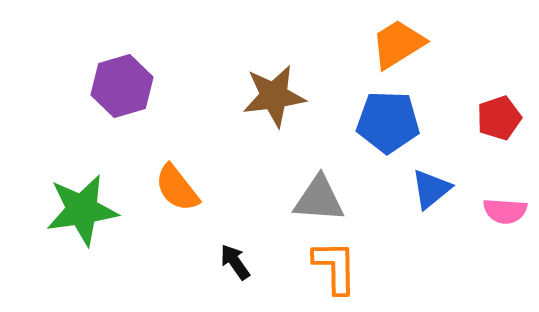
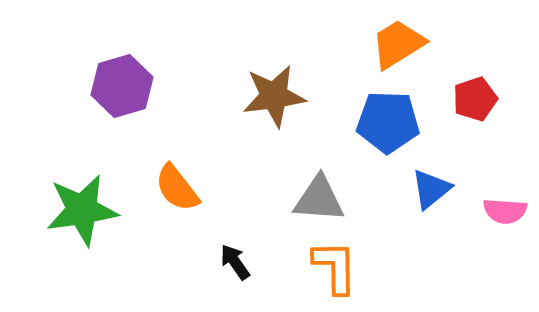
red pentagon: moved 24 px left, 19 px up
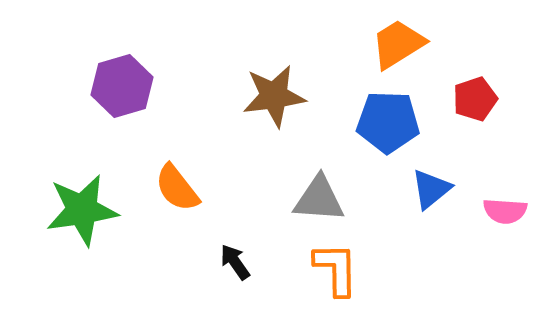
orange L-shape: moved 1 px right, 2 px down
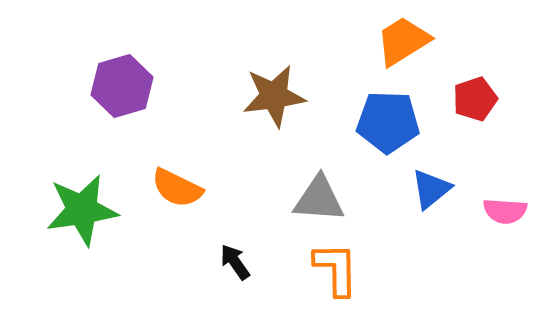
orange trapezoid: moved 5 px right, 3 px up
orange semicircle: rotated 26 degrees counterclockwise
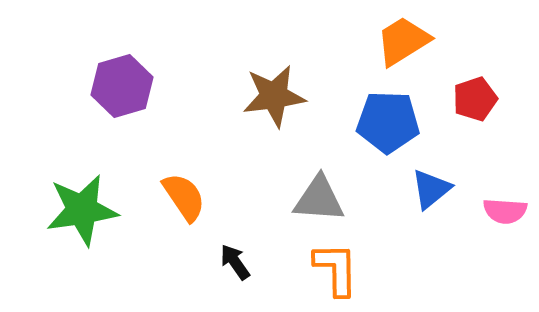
orange semicircle: moved 7 px right, 9 px down; rotated 150 degrees counterclockwise
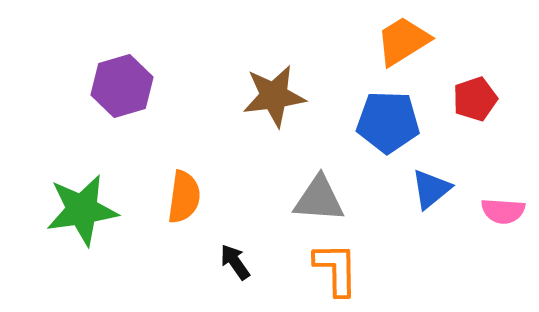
orange semicircle: rotated 42 degrees clockwise
pink semicircle: moved 2 px left
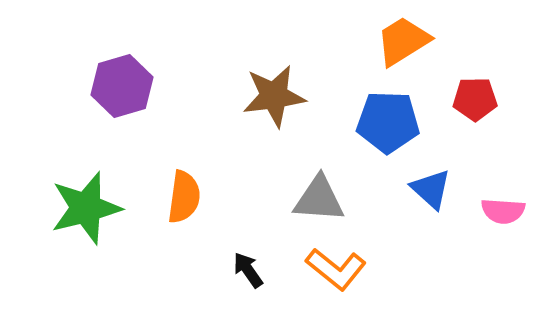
red pentagon: rotated 18 degrees clockwise
blue triangle: rotated 39 degrees counterclockwise
green star: moved 4 px right, 2 px up; rotated 6 degrees counterclockwise
black arrow: moved 13 px right, 8 px down
orange L-shape: rotated 130 degrees clockwise
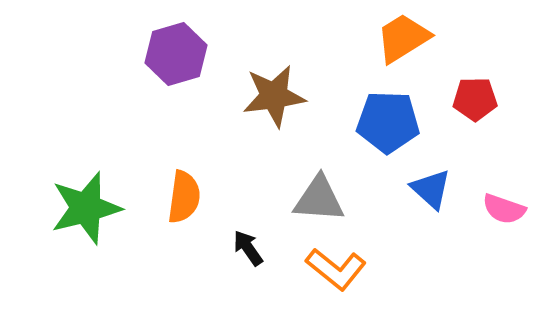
orange trapezoid: moved 3 px up
purple hexagon: moved 54 px right, 32 px up
pink semicircle: moved 1 px right, 2 px up; rotated 15 degrees clockwise
black arrow: moved 22 px up
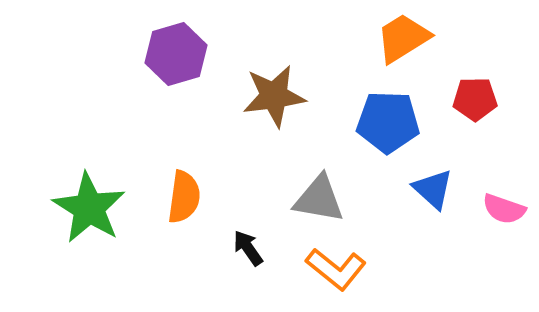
blue triangle: moved 2 px right
gray triangle: rotated 6 degrees clockwise
green star: moved 3 px right; rotated 26 degrees counterclockwise
